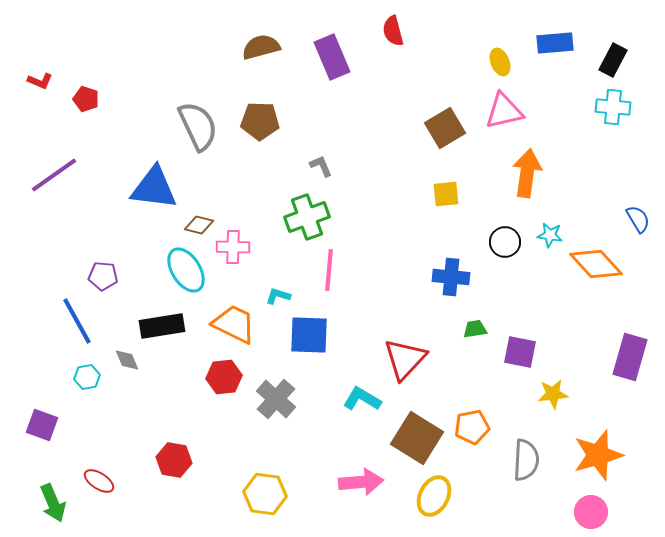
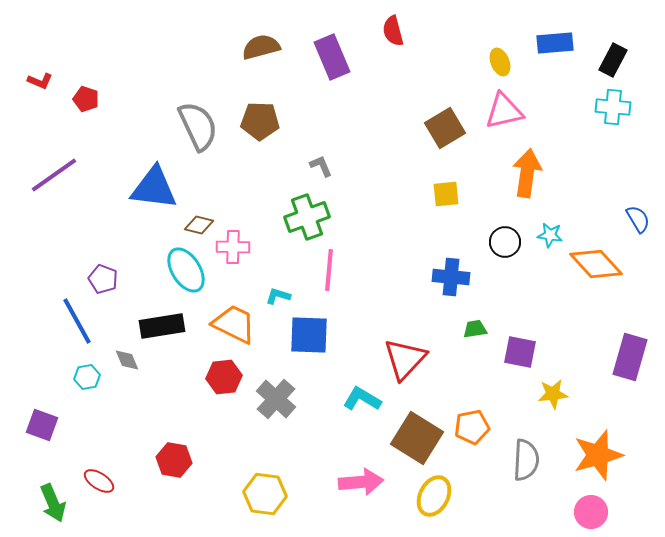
purple pentagon at (103, 276): moved 3 px down; rotated 16 degrees clockwise
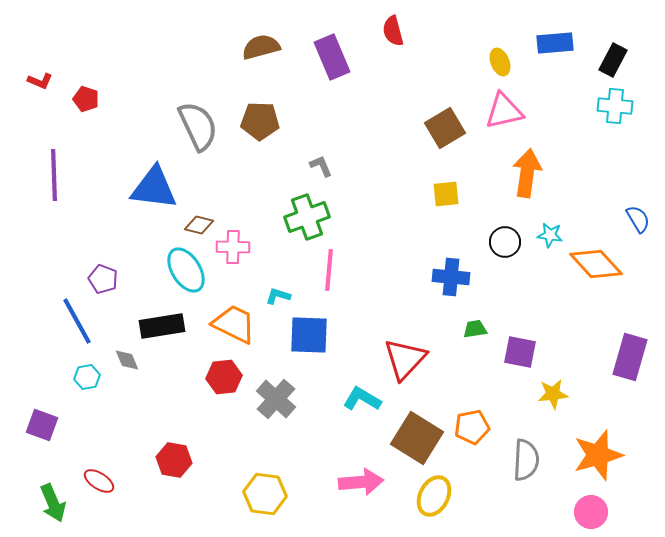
cyan cross at (613, 107): moved 2 px right, 1 px up
purple line at (54, 175): rotated 57 degrees counterclockwise
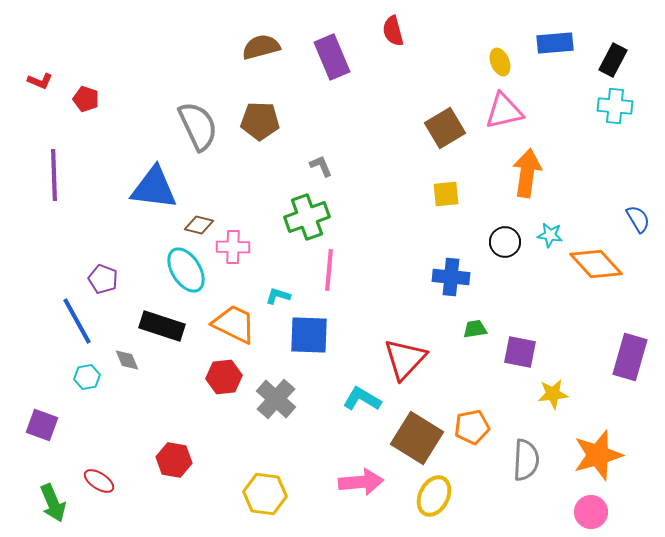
black rectangle at (162, 326): rotated 27 degrees clockwise
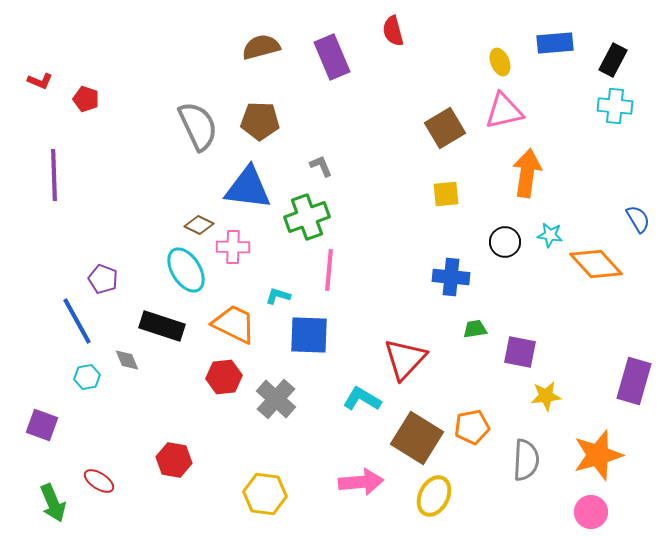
blue triangle at (154, 188): moved 94 px right
brown diamond at (199, 225): rotated 12 degrees clockwise
purple rectangle at (630, 357): moved 4 px right, 24 px down
yellow star at (553, 394): moved 7 px left, 2 px down
